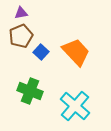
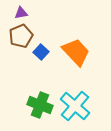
green cross: moved 10 px right, 14 px down
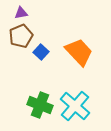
orange trapezoid: moved 3 px right
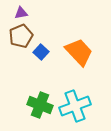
cyan cross: rotated 28 degrees clockwise
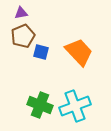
brown pentagon: moved 2 px right
blue square: rotated 28 degrees counterclockwise
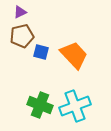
purple triangle: moved 1 px left, 1 px up; rotated 16 degrees counterclockwise
brown pentagon: moved 1 px left; rotated 10 degrees clockwise
orange trapezoid: moved 5 px left, 3 px down
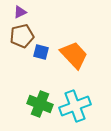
green cross: moved 1 px up
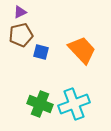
brown pentagon: moved 1 px left, 1 px up
orange trapezoid: moved 8 px right, 5 px up
cyan cross: moved 1 px left, 2 px up
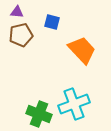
purple triangle: moved 3 px left; rotated 32 degrees clockwise
blue square: moved 11 px right, 30 px up
green cross: moved 1 px left, 10 px down
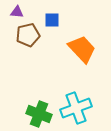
blue square: moved 2 px up; rotated 14 degrees counterclockwise
brown pentagon: moved 7 px right
orange trapezoid: moved 1 px up
cyan cross: moved 2 px right, 4 px down
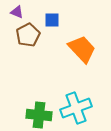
purple triangle: rotated 16 degrees clockwise
brown pentagon: rotated 15 degrees counterclockwise
green cross: moved 1 px down; rotated 15 degrees counterclockwise
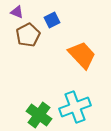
blue square: rotated 28 degrees counterclockwise
orange trapezoid: moved 6 px down
cyan cross: moved 1 px left, 1 px up
green cross: rotated 30 degrees clockwise
